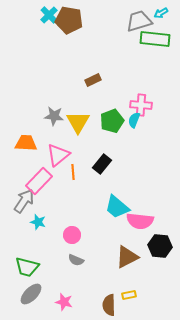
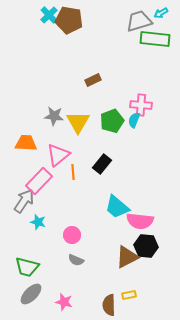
black hexagon: moved 14 px left
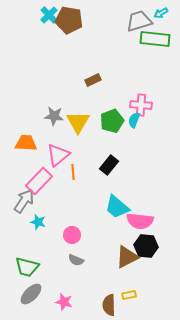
black rectangle: moved 7 px right, 1 px down
